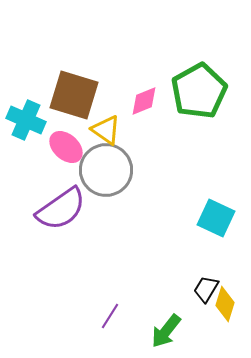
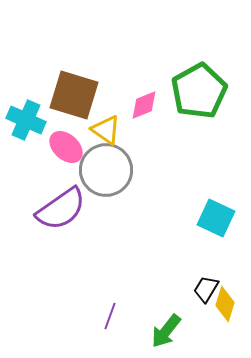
pink diamond: moved 4 px down
purple line: rotated 12 degrees counterclockwise
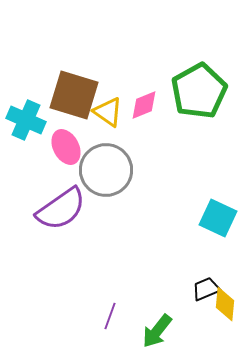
yellow triangle: moved 2 px right, 18 px up
pink ellipse: rotated 20 degrees clockwise
cyan square: moved 2 px right
black trapezoid: rotated 36 degrees clockwise
yellow diamond: rotated 12 degrees counterclockwise
green arrow: moved 9 px left
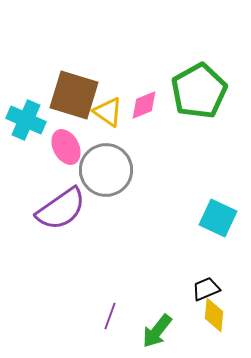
yellow diamond: moved 11 px left, 11 px down
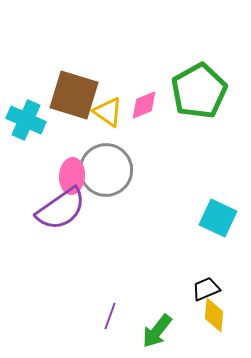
pink ellipse: moved 6 px right, 29 px down; rotated 32 degrees clockwise
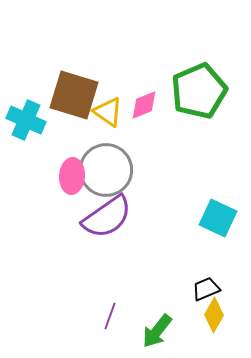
green pentagon: rotated 6 degrees clockwise
purple semicircle: moved 46 px right, 8 px down
yellow diamond: rotated 24 degrees clockwise
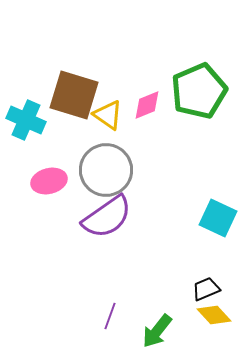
pink diamond: moved 3 px right
yellow triangle: moved 3 px down
pink ellipse: moved 23 px left, 5 px down; rotated 72 degrees clockwise
yellow diamond: rotated 72 degrees counterclockwise
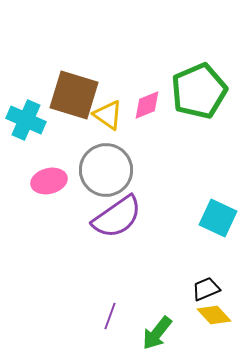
purple semicircle: moved 10 px right
green arrow: moved 2 px down
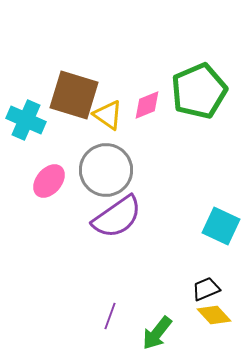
pink ellipse: rotated 36 degrees counterclockwise
cyan square: moved 3 px right, 8 px down
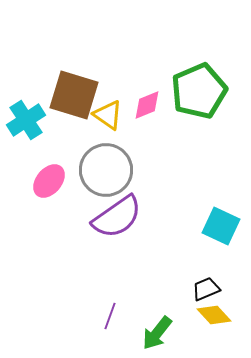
cyan cross: rotated 33 degrees clockwise
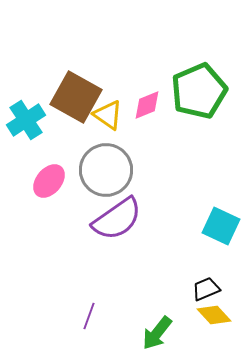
brown square: moved 2 px right, 2 px down; rotated 12 degrees clockwise
purple semicircle: moved 2 px down
purple line: moved 21 px left
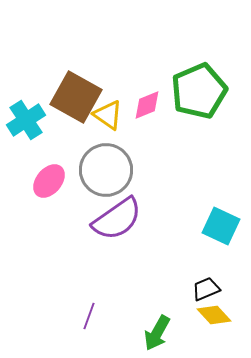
green arrow: rotated 9 degrees counterclockwise
